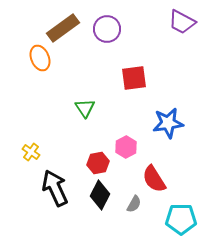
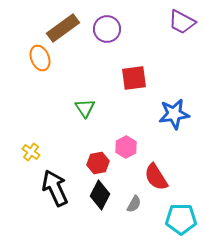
blue star: moved 6 px right, 9 px up
red semicircle: moved 2 px right, 2 px up
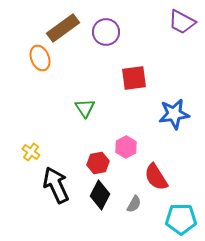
purple circle: moved 1 px left, 3 px down
black arrow: moved 1 px right, 3 px up
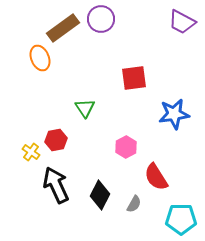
purple circle: moved 5 px left, 13 px up
red hexagon: moved 42 px left, 23 px up
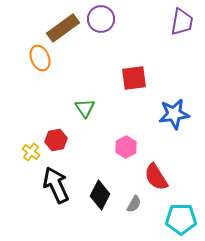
purple trapezoid: rotated 108 degrees counterclockwise
